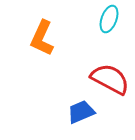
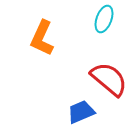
cyan ellipse: moved 5 px left
red semicircle: moved 1 px left; rotated 12 degrees clockwise
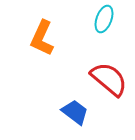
blue trapezoid: moved 6 px left; rotated 60 degrees clockwise
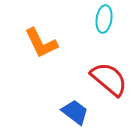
cyan ellipse: rotated 12 degrees counterclockwise
orange L-shape: moved 1 px left, 5 px down; rotated 51 degrees counterclockwise
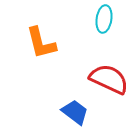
orange L-shape: rotated 12 degrees clockwise
red semicircle: rotated 15 degrees counterclockwise
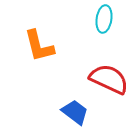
orange L-shape: moved 2 px left, 3 px down
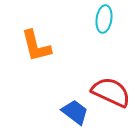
orange L-shape: moved 3 px left
red semicircle: moved 2 px right, 13 px down
